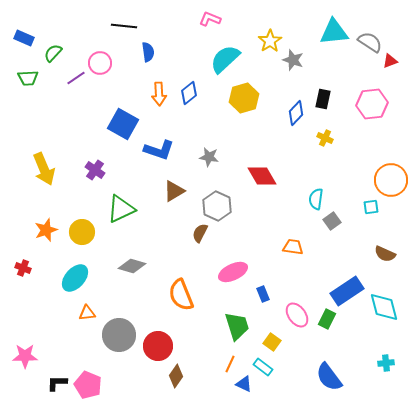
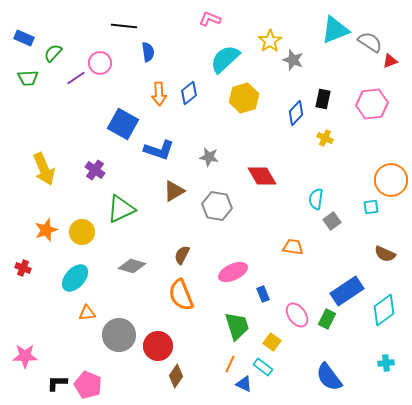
cyan triangle at (334, 32): moved 1 px right, 2 px up; rotated 16 degrees counterclockwise
gray hexagon at (217, 206): rotated 16 degrees counterclockwise
brown semicircle at (200, 233): moved 18 px left, 22 px down
cyan diamond at (384, 307): moved 3 px down; rotated 68 degrees clockwise
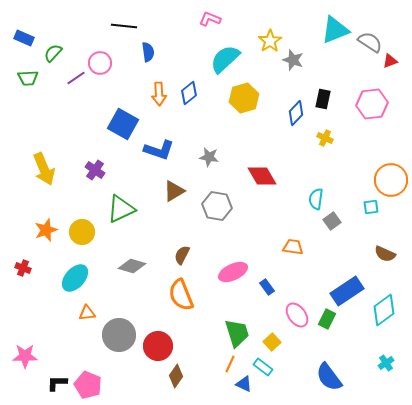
blue rectangle at (263, 294): moved 4 px right, 7 px up; rotated 14 degrees counterclockwise
green trapezoid at (237, 326): moved 7 px down
yellow square at (272, 342): rotated 12 degrees clockwise
cyan cross at (386, 363): rotated 28 degrees counterclockwise
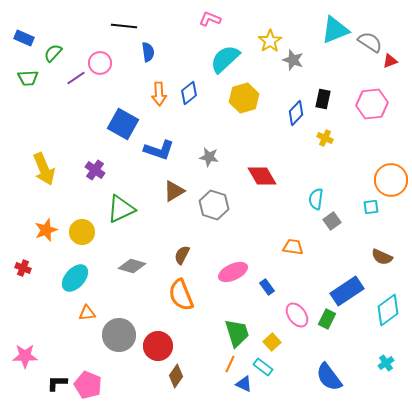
gray hexagon at (217, 206): moved 3 px left, 1 px up; rotated 8 degrees clockwise
brown semicircle at (385, 254): moved 3 px left, 3 px down
cyan diamond at (384, 310): moved 4 px right
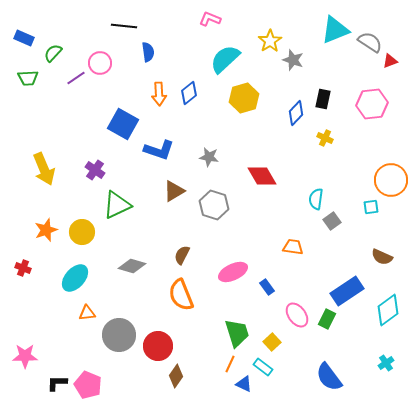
green triangle at (121, 209): moved 4 px left, 4 px up
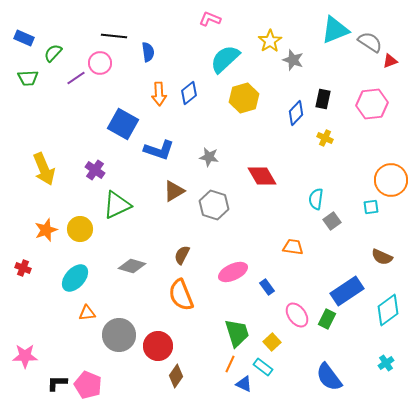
black line at (124, 26): moved 10 px left, 10 px down
yellow circle at (82, 232): moved 2 px left, 3 px up
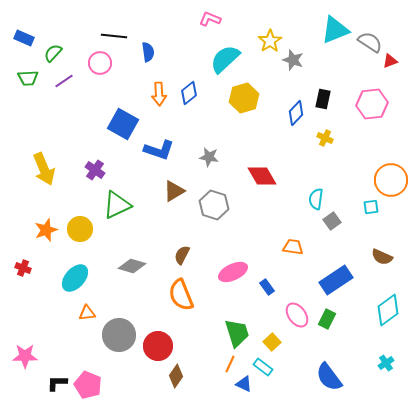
purple line at (76, 78): moved 12 px left, 3 px down
blue rectangle at (347, 291): moved 11 px left, 11 px up
